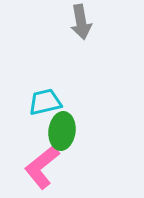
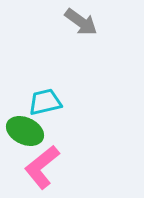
gray arrow: rotated 44 degrees counterclockwise
green ellipse: moved 37 px left; rotated 72 degrees counterclockwise
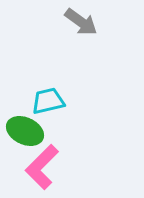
cyan trapezoid: moved 3 px right, 1 px up
pink L-shape: rotated 6 degrees counterclockwise
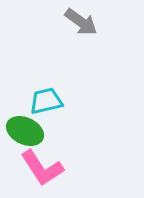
cyan trapezoid: moved 2 px left
pink L-shape: moved 1 px down; rotated 78 degrees counterclockwise
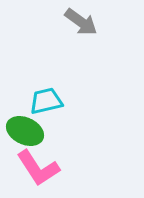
pink L-shape: moved 4 px left
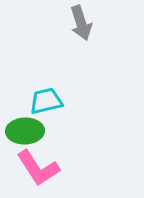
gray arrow: moved 1 px down; rotated 36 degrees clockwise
green ellipse: rotated 27 degrees counterclockwise
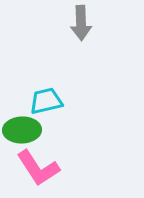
gray arrow: rotated 16 degrees clockwise
green ellipse: moved 3 px left, 1 px up
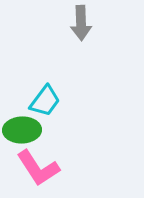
cyan trapezoid: moved 1 px left; rotated 140 degrees clockwise
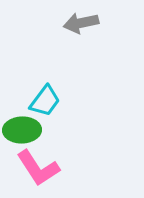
gray arrow: rotated 80 degrees clockwise
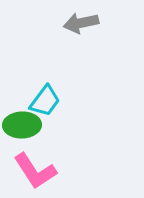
green ellipse: moved 5 px up
pink L-shape: moved 3 px left, 3 px down
